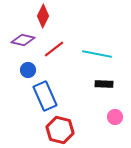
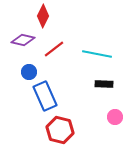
blue circle: moved 1 px right, 2 px down
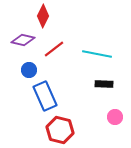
blue circle: moved 2 px up
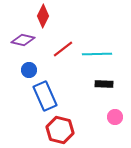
red line: moved 9 px right
cyan line: rotated 12 degrees counterclockwise
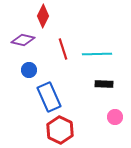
red line: rotated 70 degrees counterclockwise
blue rectangle: moved 4 px right, 1 px down
red hexagon: rotated 12 degrees clockwise
